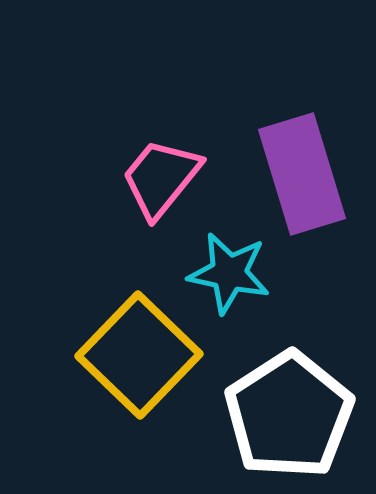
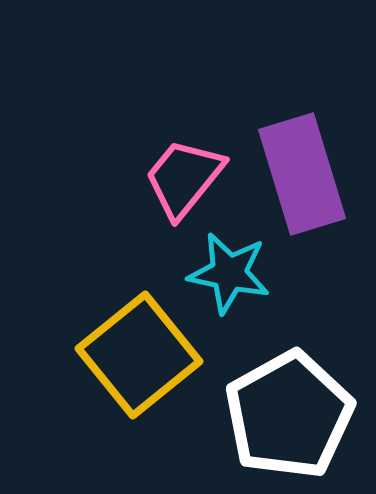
pink trapezoid: moved 23 px right
yellow square: rotated 7 degrees clockwise
white pentagon: rotated 4 degrees clockwise
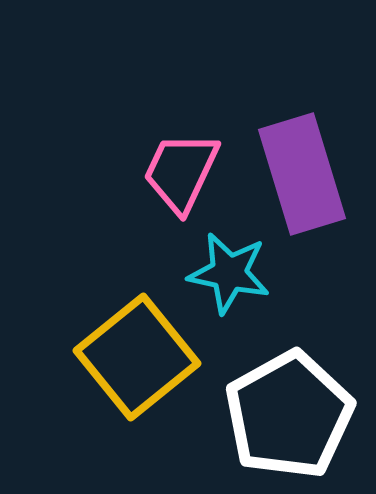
pink trapezoid: moved 3 px left, 6 px up; rotated 14 degrees counterclockwise
yellow square: moved 2 px left, 2 px down
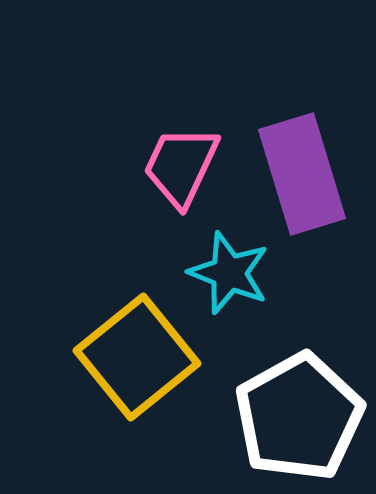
pink trapezoid: moved 6 px up
cyan star: rotated 10 degrees clockwise
white pentagon: moved 10 px right, 2 px down
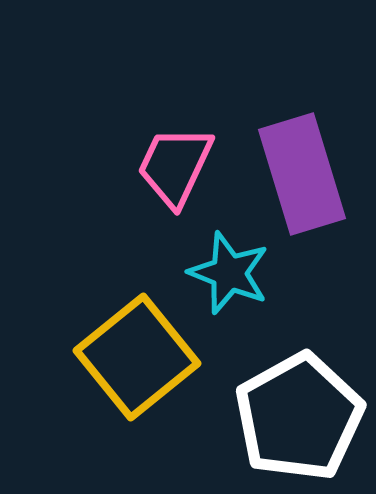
pink trapezoid: moved 6 px left
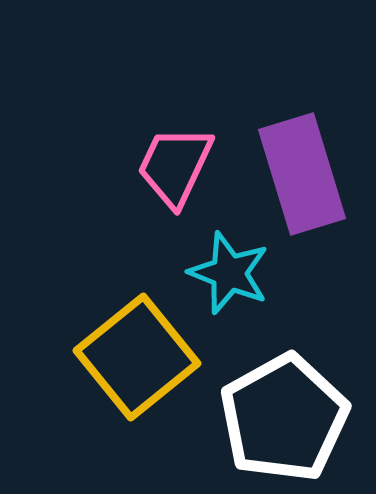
white pentagon: moved 15 px left, 1 px down
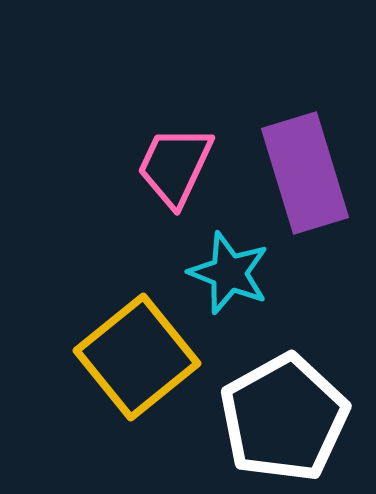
purple rectangle: moved 3 px right, 1 px up
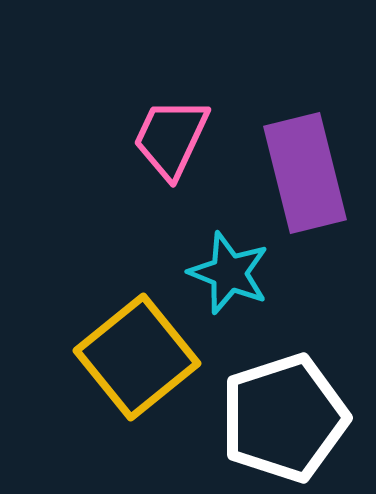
pink trapezoid: moved 4 px left, 28 px up
purple rectangle: rotated 3 degrees clockwise
white pentagon: rotated 11 degrees clockwise
